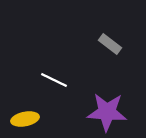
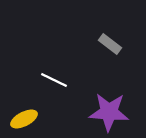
purple star: moved 2 px right
yellow ellipse: moved 1 px left; rotated 16 degrees counterclockwise
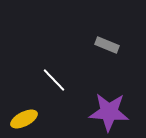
gray rectangle: moved 3 px left, 1 px down; rotated 15 degrees counterclockwise
white line: rotated 20 degrees clockwise
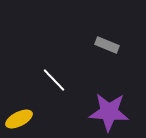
yellow ellipse: moved 5 px left
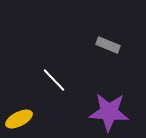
gray rectangle: moved 1 px right
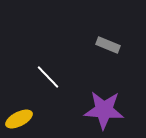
white line: moved 6 px left, 3 px up
purple star: moved 5 px left, 2 px up
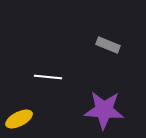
white line: rotated 40 degrees counterclockwise
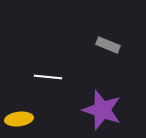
purple star: moved 2 px left; rotated 15 degrees clockwise
yellow ellipse: rotated 20 degrees clockwise
